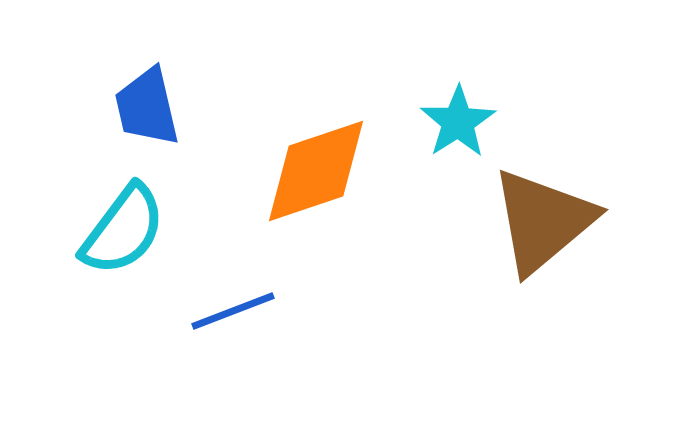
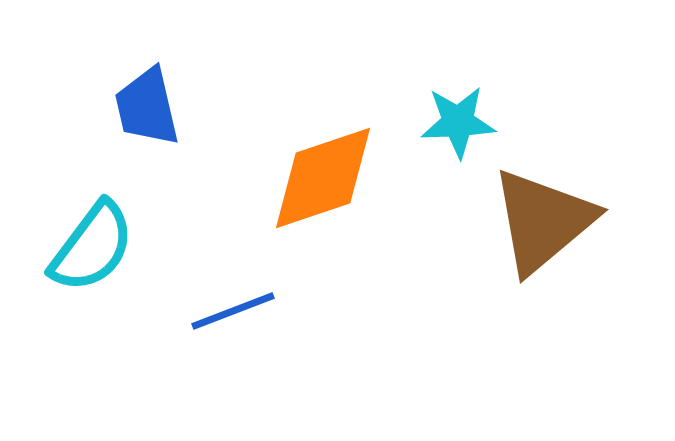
cyan star: rotated 30 degrees clockwise
orange diamond: moved 7 px right, 7 px down
cyan semicircle: moved 31 px left, 17 px down
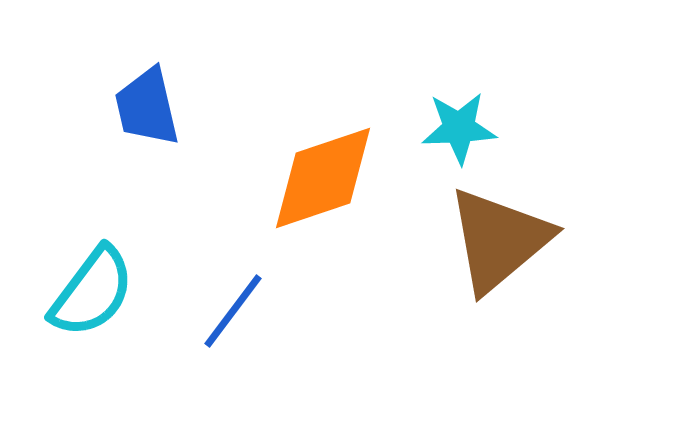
cyan star: moved 1 px right, 6 px down
brown triangle: moved 44 px left, 19 px down
cyan semicircle: moved 45 px down
blue line: rotated 32 degrees counterclockwise
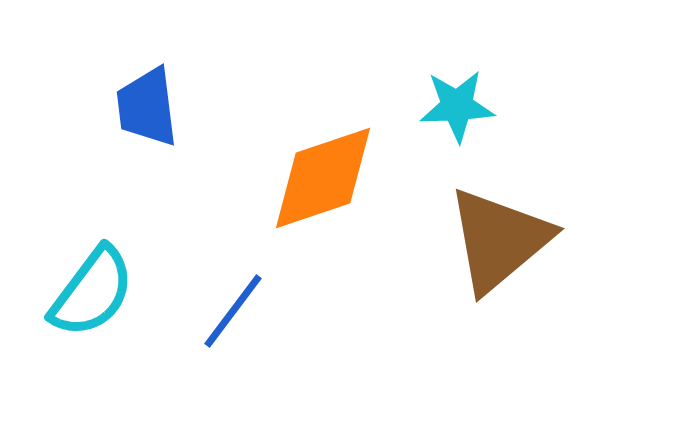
blue trapezoid: rotated 6 degrees clockwise
cyan star: moved 2 px left, 22 px up
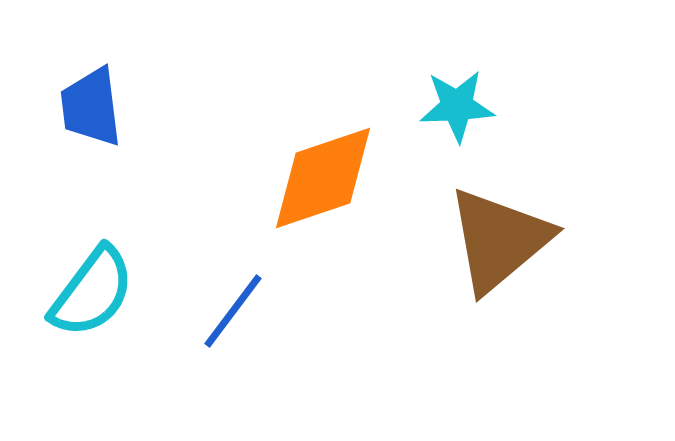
blue trapezoid: moved 56 px left
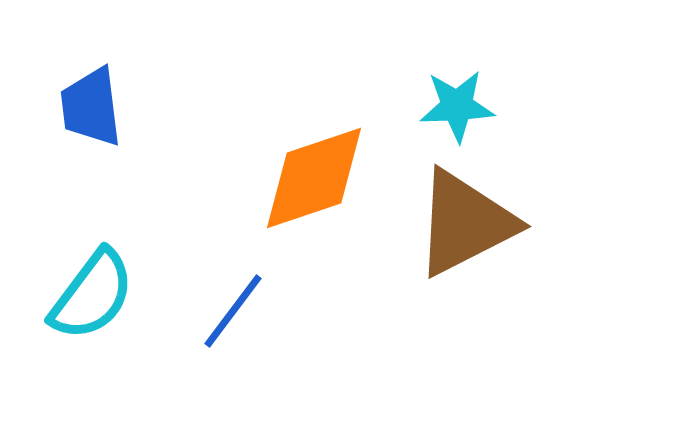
orange diamond: moved 9 px left
brown triangle: moved 34 px left, 17 px up; rotated 13 degrees clockwise
cyan semicircle: moved 3 px down
